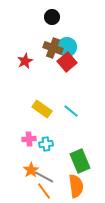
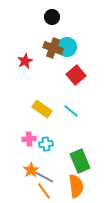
red square: moved 9 px right, 13 px down
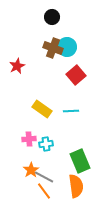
red star: moved 8 px left, 5 px down
cyan line: rotated 42 degrees counterclockwise
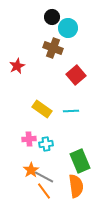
cyan circle: moved 1 px right, 19 px up
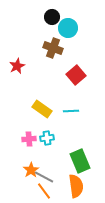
cyan cross: moved 1 px right, 6 px up
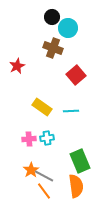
yellow rectangle: moved 2 px up
gray line: moved 1 px up
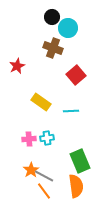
yellow rectangle: moved 1 px left, 5 px up
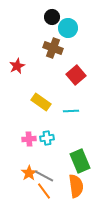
orange star: moved 2 px left, 3 px down
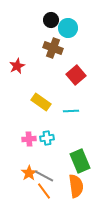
black circle: moved 1 px left, 3 px down
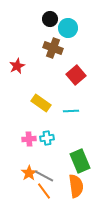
black circle: moved 1 px left, 1 px up
yellow rectangle: moved 1 px down
